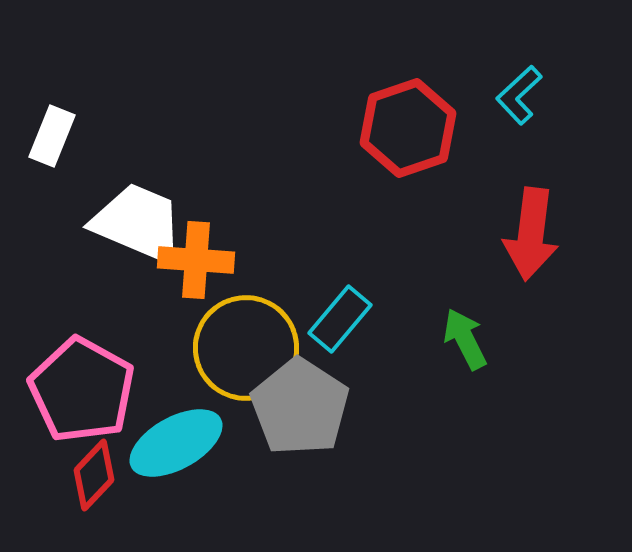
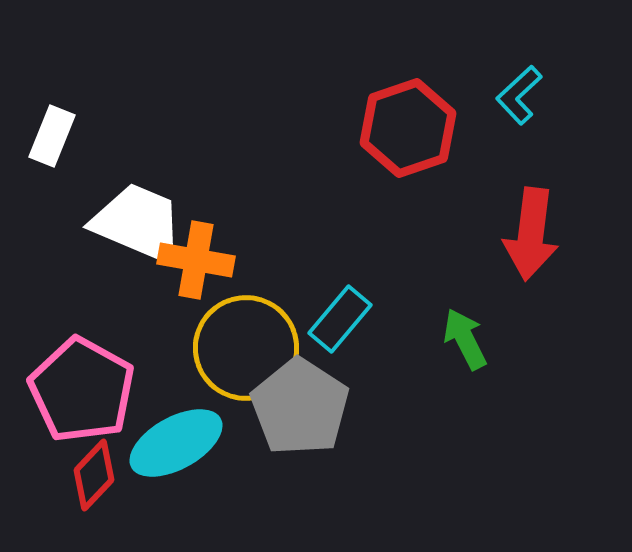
orange cross: rotated 6 degrees clockwise
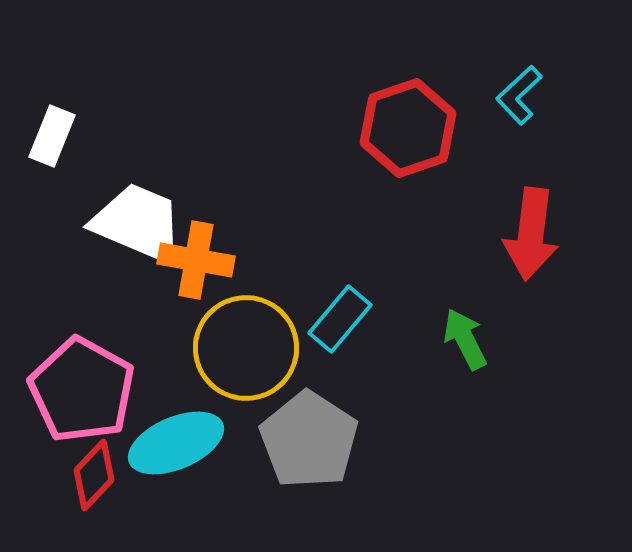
gray pentagon: moved 9 px right, 33 px down
cyan ellipse: rotated 6 degrees clockwise
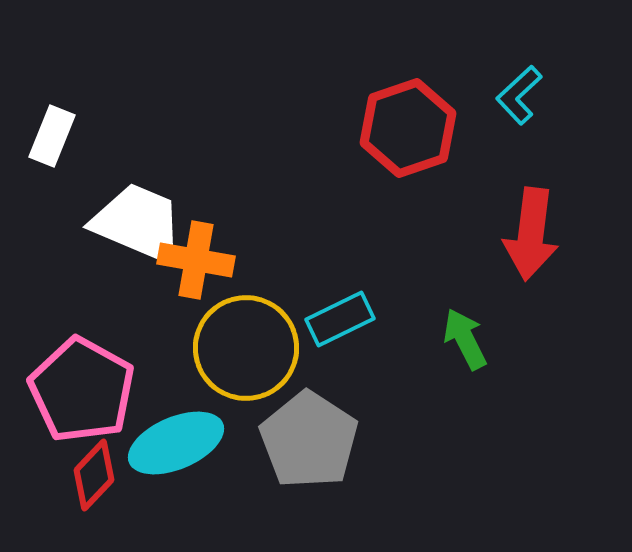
cyan rectangle: rotated 24 degrees clockwise
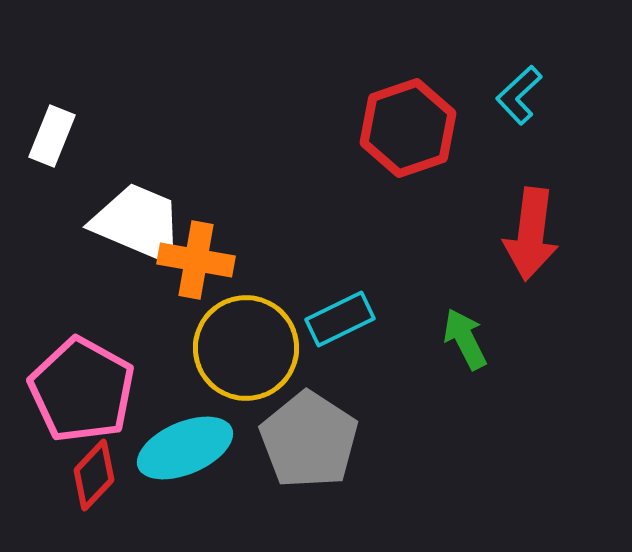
cyan ellipse: moved 9 px right, 5 px down
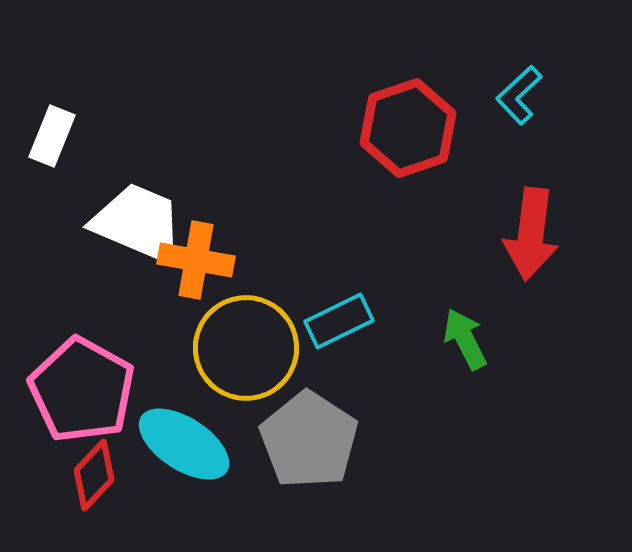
cyan rectangle: moved 1 px left, 2 px down
cyan ellipse: moved 1 px left, 4 px up; rotated 56 degrees clockwise
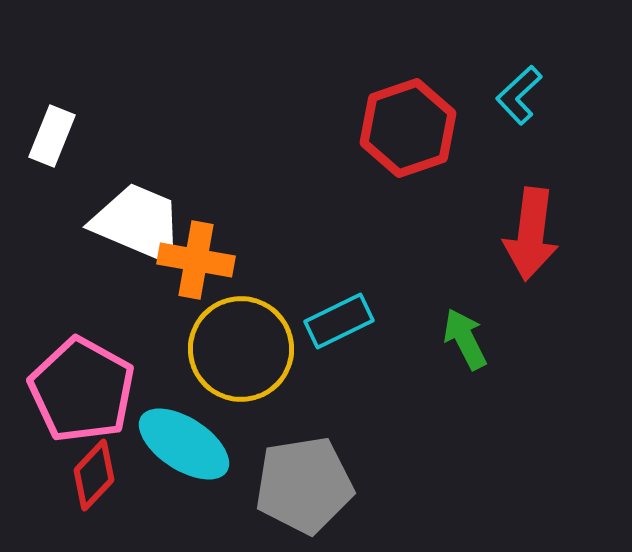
yellow circle: moved 5 px left, 1 px down
gray pentagon: moved 5 px left, 45 px down; rotated 30 degrees clockwise
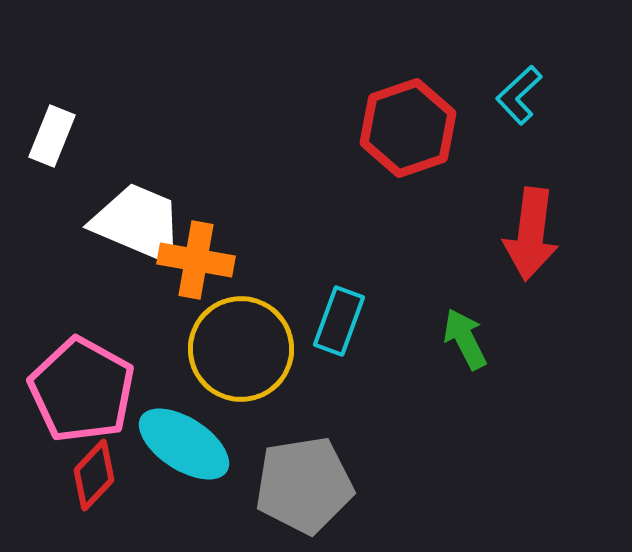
cyan rectangle: rotated 44 degrees counterclockwise
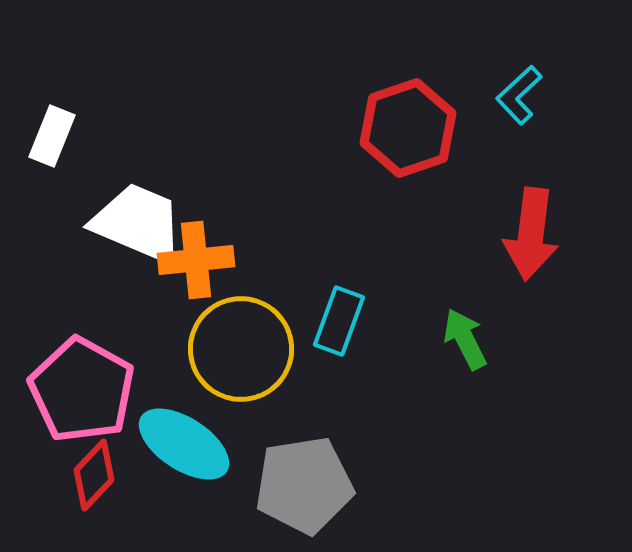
orange cross: rotated 16 degrees counterclockwise
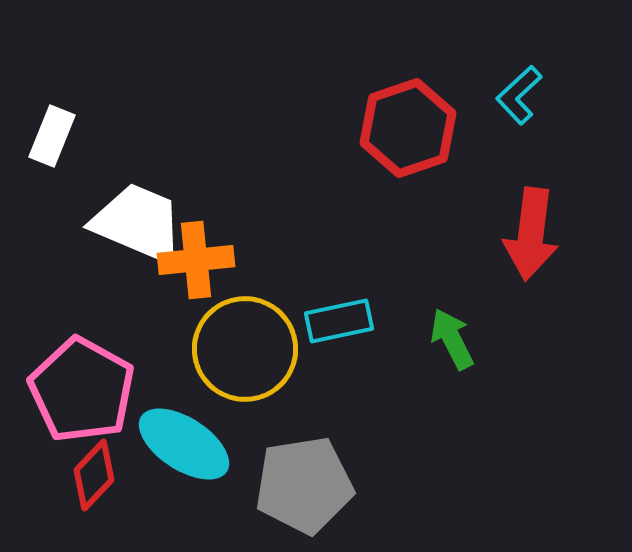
cyan rectangle: rotated 58 degrees clockwise
green arrow: moved 13 px left
yellow circle: moved 4 px right
